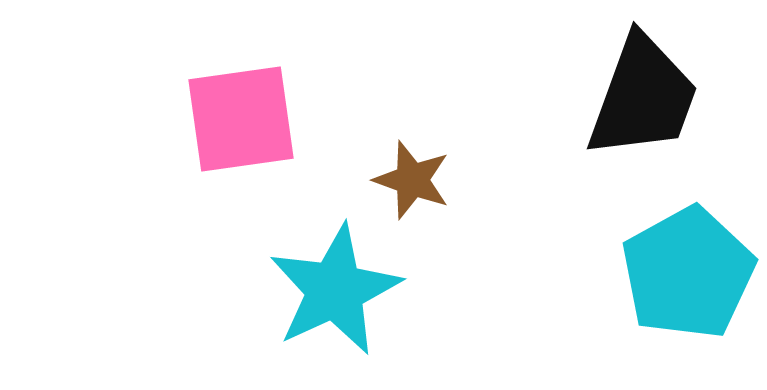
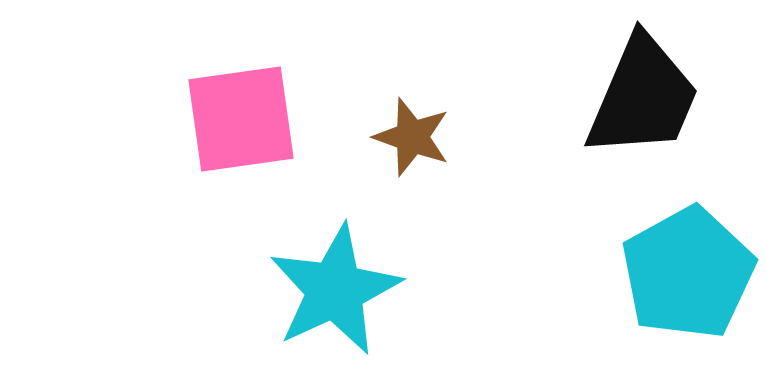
black trapezoid: rotated 3 degrees clockwise
brown star: moved 43 px up
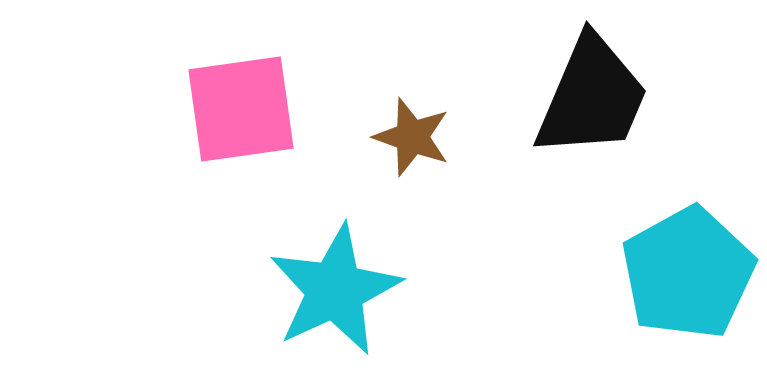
black trapezoid: moved 51 px left
pink square: moved 10 px up
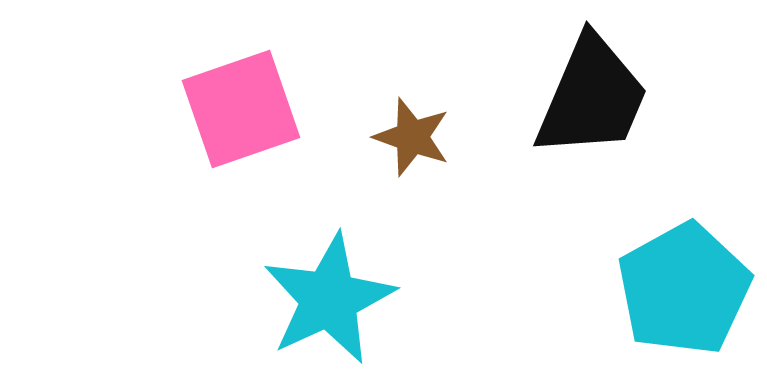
pink square: rotated 11 degrees counterclockwise
cyan pentagon: moved 4 px left, 16 px down
cyan star: moved 6 px left, 9 px down
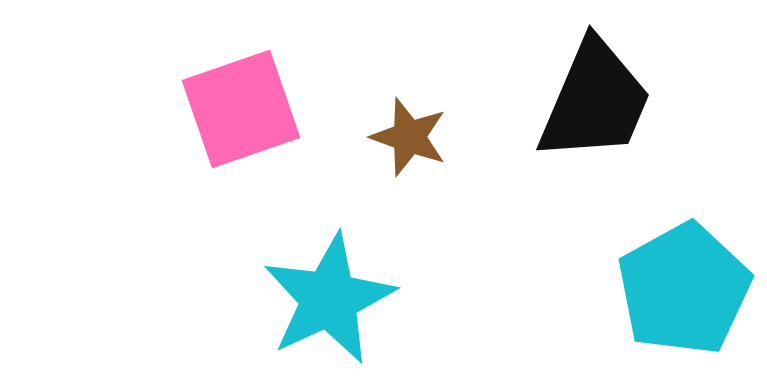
black trapezoid: moved 3 px right, 4 px down
brown star: moved 3 px left
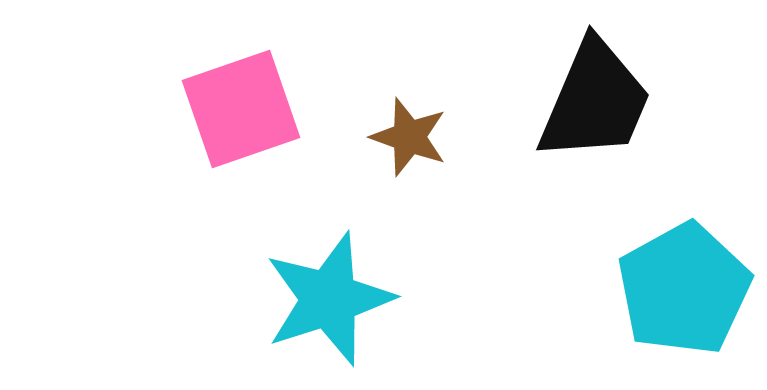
cyan star: rotated 7 degrees clockwise
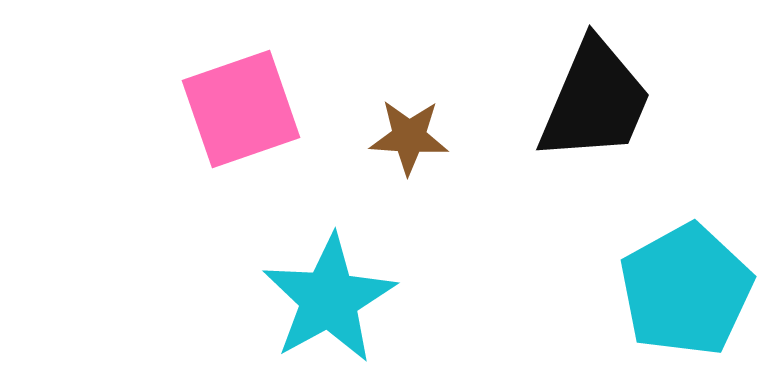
brown star: rotated 16 degrees counterclockwise
cyan pentagon: moved 2 px right, 1 px down
cyan star: rotated 11 degrees counterclockwise
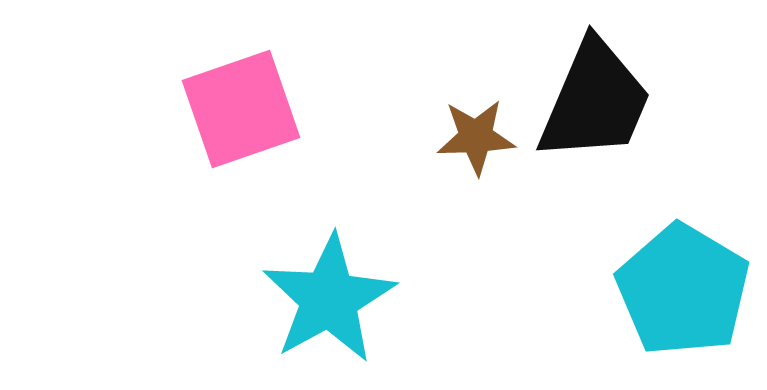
brown star: moved 67 px right; rotated 6 degrees counterclockwise
cyan pentagon: moved 3 px left; rotated 12 degrees counterclockwise
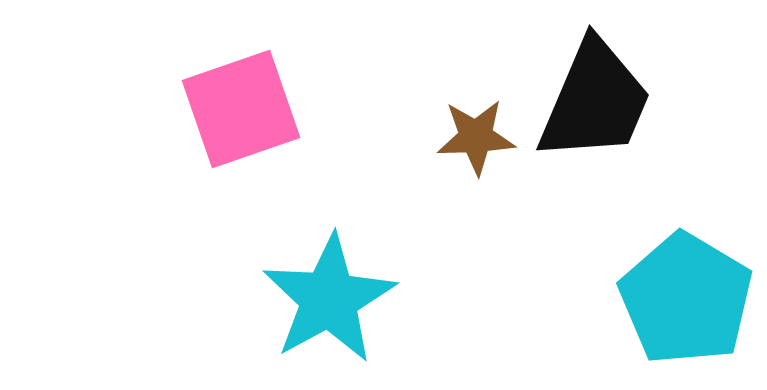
cyan pentagon: moved 3 px right, 9 px down
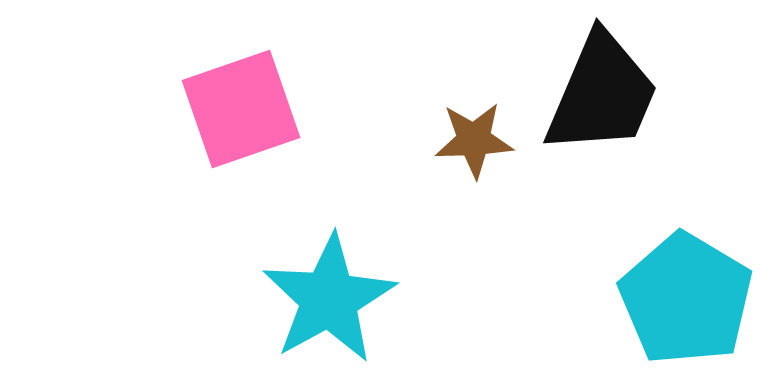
black trapezoid: moved 7 px right, 7 px up
brown star: moved 2 px left, 3 px down
